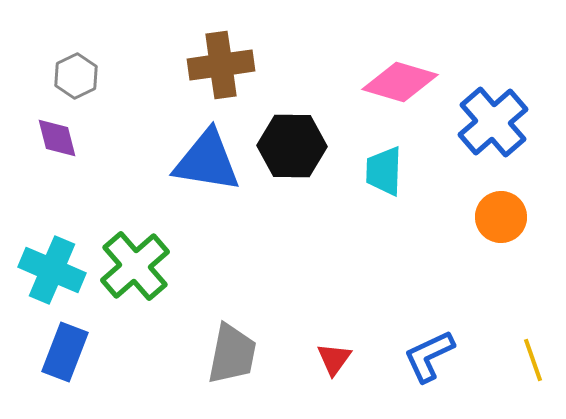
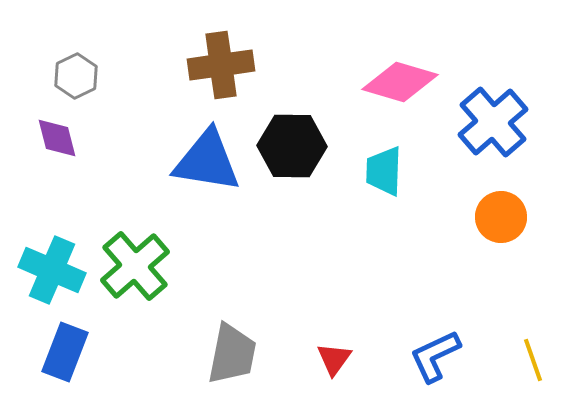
blue L-shape: moved 6 px right
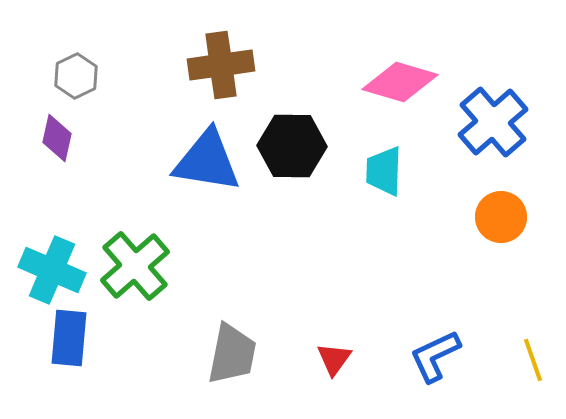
purple diamond: rotated 27 degrees clockwise
blue rectangle: moved 4 px right, 14 px up; rotated 16 degrees counterclockwise
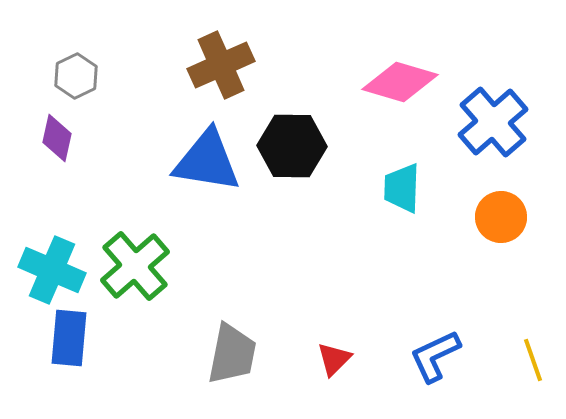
brown cross: rotated 16 degrees counterclockwise
cyan trapezoid: moved 18 px right, 17 px down
red triangle: rotated 9 degrees clockwise
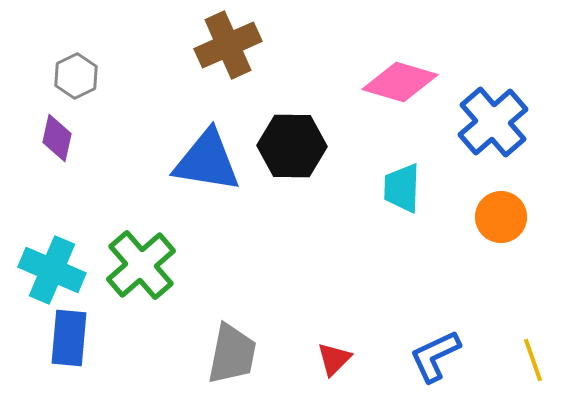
brown cross: moved 7 px right, 20 px up
green cross: moved 6 px right, 1 px up
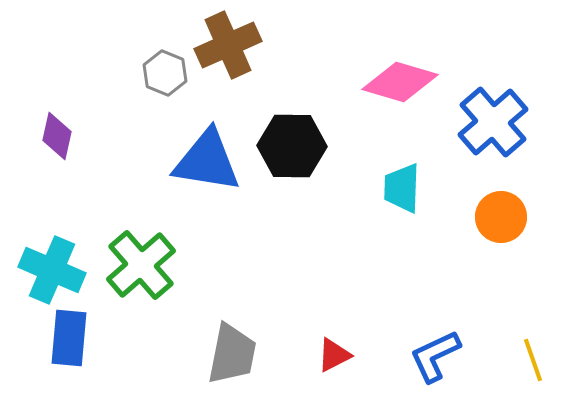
gray hexagon: moved 89 px right, 3 px up; rotated 12 degrees counterclockwise
purple diamond: moved 2 px up
red triangle: moved 4 px up; rotated 18 degrees clockwise
